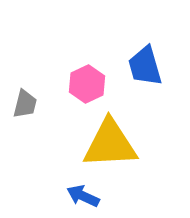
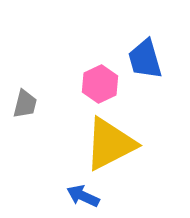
blue trapezoid: moved 7 px up
pink hexagon: moved 13 px right
yellow triangle: rotated 24 degrees counterclockwise
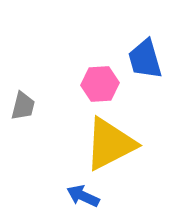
pink hexagon: rotated 21 degrees clockwise
gray trapezoid: moved 2 px left, 2 px down
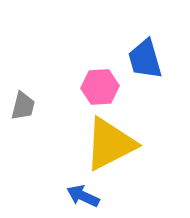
pink hexagon: moved 3 px down
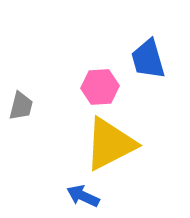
blue trapezoid: moved 3 px right
gray trapezoid: moved 2 px left
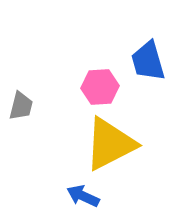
blue trapezoid: moved 2 px down
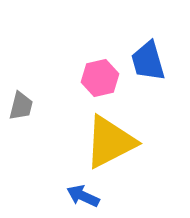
pink hexagon: moved 9 px up; rotated 9 degrees counterclockwise
yellow triangle: moved 2 px up
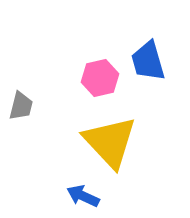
yellow triangle: rotated 46 degrees counterclockwise
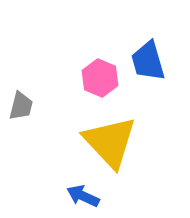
pink hexagon: rotated 24 degrees counterclockwise
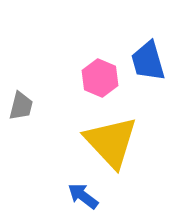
yellow triangle: moved 1 px right
blue arrow: rotated 12 degrees clockwise
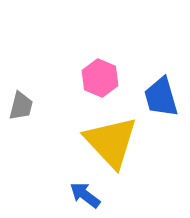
blue trapezoid: moved 13 px right, 36 px down
blue arrow: moved 2 px right, 1 px up
